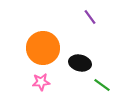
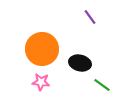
orange circle: moved 1 px left, 1 px down
pink star: rotated 12 degrees clockwise
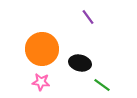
purple line: moved 2 px left
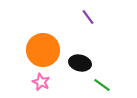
orange circle: moved 1 px right, 1 px down
pink star: rotated 18 degrees clockwise
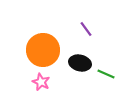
purple line: moved 2 px left, 12 px down
green line: moved 4 px right, 11 px up; rotated 12 degrees counterclockwise
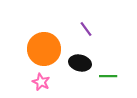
orange circle: moved 1 px right, 1 px up
green line: moved 2 px right, 2 px down; rotated 24 degrees counterclockwise
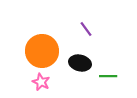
orange circle: moved 2 px left, 2 px down
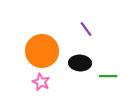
black ellipse: rotated 10 degrees counterclockwise
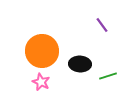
purple line: moved 16 px right, 4 px up
black ellipse: moved 1 px down
green line: rotated 18 degrees counterclockwise
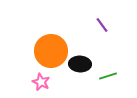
orange circle: moved 9 px right
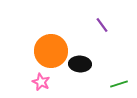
green line: moved 11 px right, 8 px down
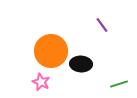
black ellipse: moved 1 px right
